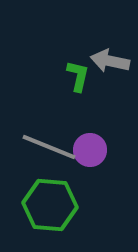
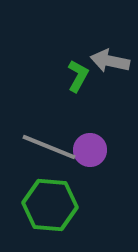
green L-shape: rotated 16 degrees clockwise
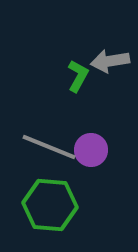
gray arrow: rotated 21 degrees counterclockwise
purple circle: moved 1 px right
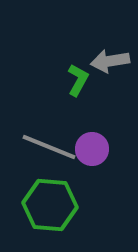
green L-shape: moved 4 px down
purple circle: moved 1 px right, 1 px up
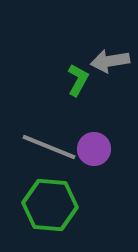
purple circle: moved 2 px right
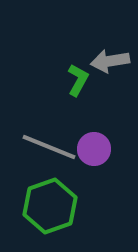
green hexagon: moved 1 px down; rotated 24 degrees counterclockwise
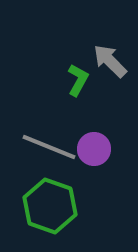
gray arrow: rotated 54 degrees clockwise
green hexagon: rotated 22 degrees counterclockwise
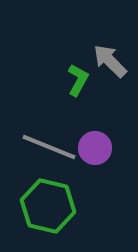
purple circle: moved 1 px right, 1 px up
green hexagon: moved 2 px left; rotated 6 degrees counterclockwise
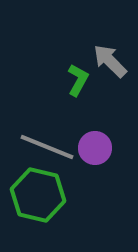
gray line: moved 2 px left
green hexagon: moved 10 px left, 11 px up
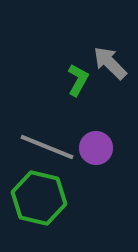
gray arrow: moved 2 px down
purple circle: moved 1 px right
green hexagon: moved 1 px right, 3 px down
